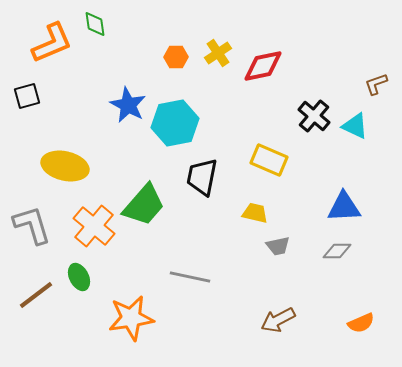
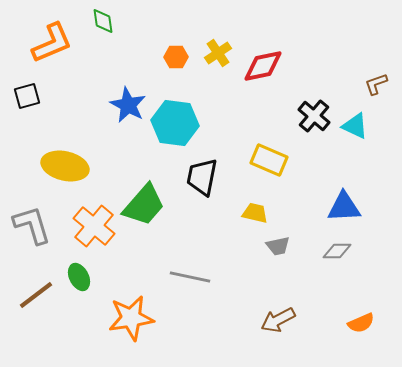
green diamond: moved 8 px right, 3 px up
cyan hexagon: rotated 18 degrees clockwise
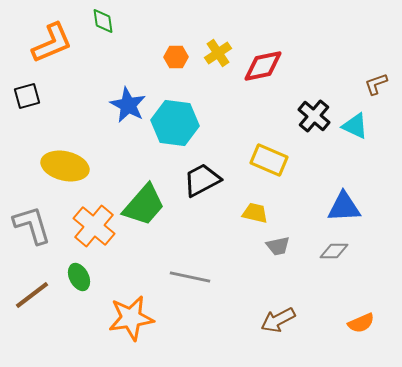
black trapezoid: moved 3 px down; rotated 51 degrees clockwise
gray diamond: moved 3 px left
brown line: moved 4 px left
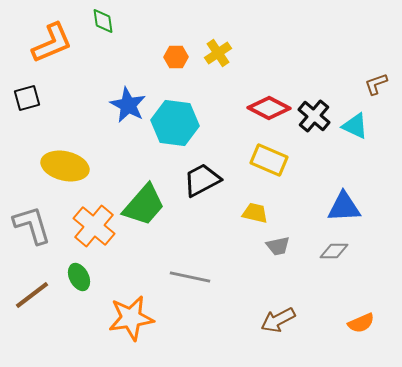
red diamond: moved 6 px right, 42 px down; rotated 39 degrees clockwise
black square: moved 2 px down
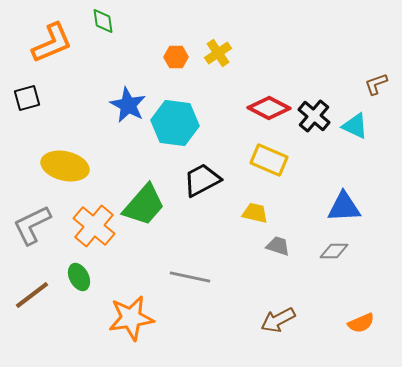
gray L-shape: rotated 99 degrees counterclockwise
gray trapezoid: rotated 150 degrees counterclockwise
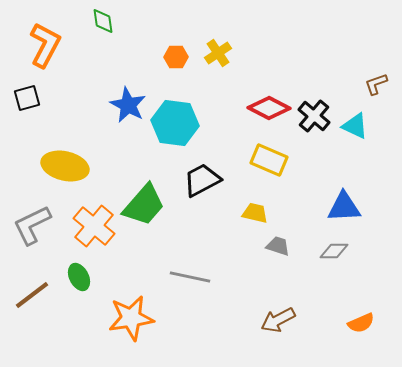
orange L-shape: moved 7 px left, 2 px down; rotated 39 degrees counterclockwise
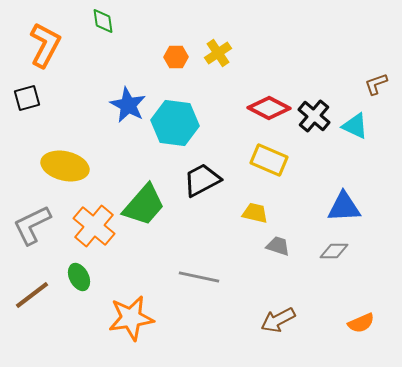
gray line: moved 9 px right
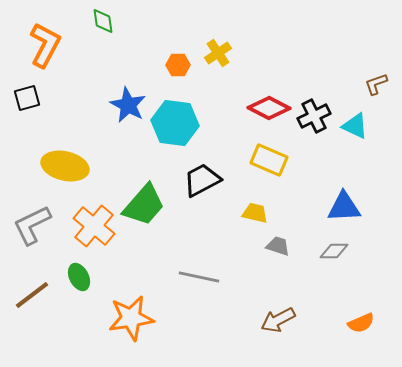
orange hexagon: moved 2 px right, 8 px down
black cross: rotated 24 degrees clockwise
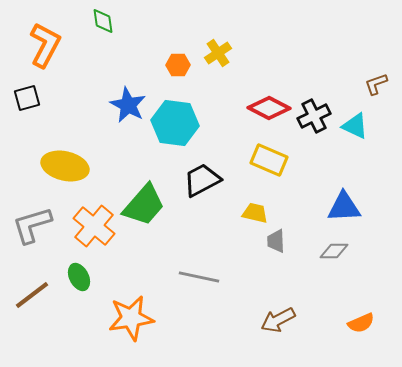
gray L-shape: rotated 9 degrees clockwise
gray trapezoid: moved 2 px left, 5 px up; rotated 110 degrees counterclockwise
